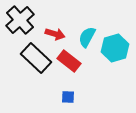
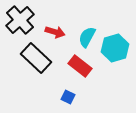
red arrow: moved 2 px up
red rectangle: moved 11 px right, 5 px down
blue square: rotated 24 degrees clockwise
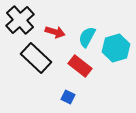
cyan hexagon: moved 1 px right
